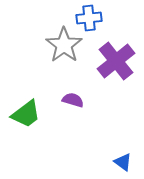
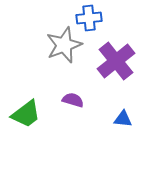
gray star: rotated 15 degrees clockwise
blue triangle: moved 43 px up; rotated 30 degrees counterclockwise
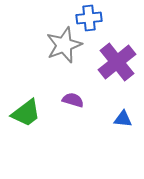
purple cross: moved 1 px right, 1 px down
green trapezoid: moved 1 px up
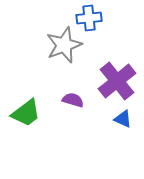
purple cross: moved 19 px down
blue triangle: rotated 18 degrees clockwise
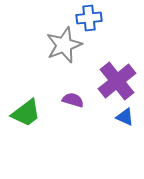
blue triangle: moved 2 px right, 2 px up
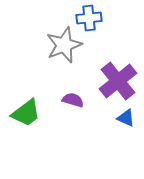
purple cross: moved 1 px right
blue triangle: moved 1 px right, 1 px down
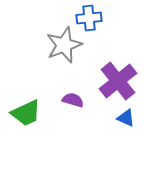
green trapezoid: rotated 12 degrees clockwise
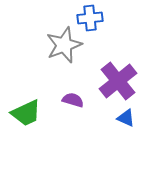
blue cross: moved 1 px right
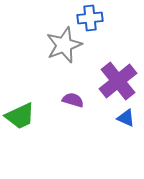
green trapezoid: moved 6 px left, 3 px down
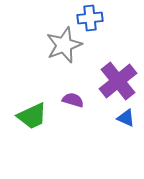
green trapezoid: moved 12 px right
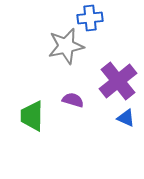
gray star: moved 2 px right, 1 px down; rotated 9 degrees clockwise
green trapezoid: rotated 116 degrees clockwise
